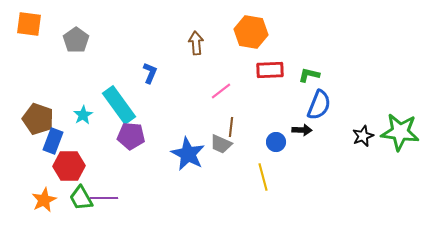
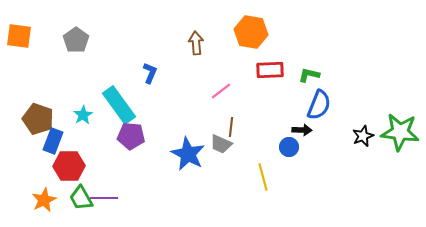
orange square: moved 10 px left, 12 px down
blue circle: moved 13 px right, 5 px down
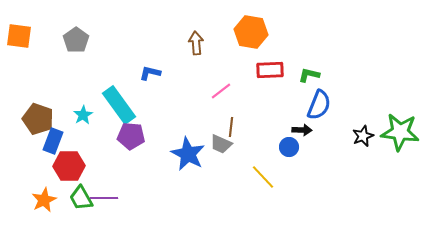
blue L-shape: rotated 100 degrees counterclockwise
yellow line: rotated 28 degrees counterclockwise
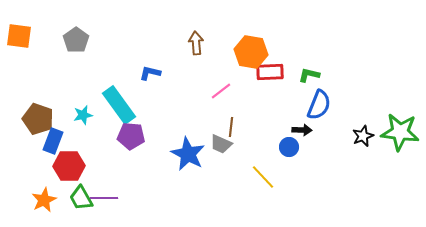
orange hexagon: moved 20 px down
red rectangle: moved 2 px down
cyan star: rotated 18 degrees clockwise
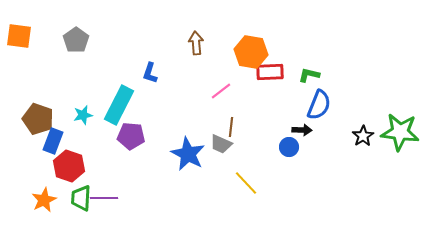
blue L-shape: rotated 85 degrees counterclockwise
cyan rectangle: rotated 63 degrees clockwise
black star: rotated 10 degrees counterclockwise
red hexagon: rotated 20 degrees clockwise
yellow line: moved 17 px left, 6 px down
green trapezoid: rotated 32 degrees clockwise
